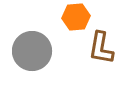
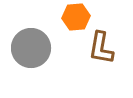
gray circle: moved 1 px left, 3 px up
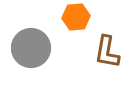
brown L-shape: moved 6 px right, 4 px down
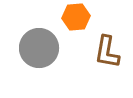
gray circle: moved 8 px right
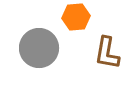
brown L-shape: moved 1 px down
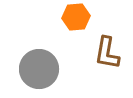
gray circle: moved 21 px down
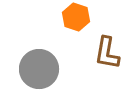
orange hexagon: rotated 24 degrees clockwise
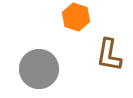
brown L-shape: moved 2 px right, 2 px down
